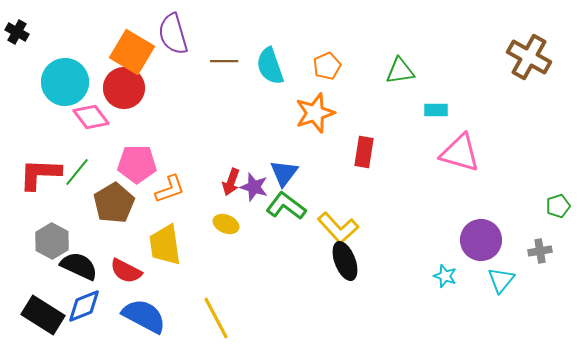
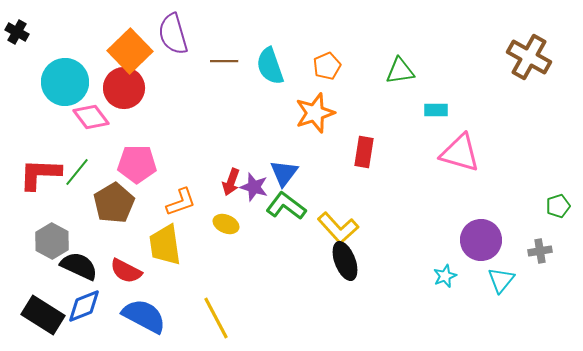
orange square: moved 2 px left, 1 px up; rotated 15 degrees clockwise
orange L-shape: moved 11 px right, 13 px down
cyan star: rotated 30 degrees clockwise
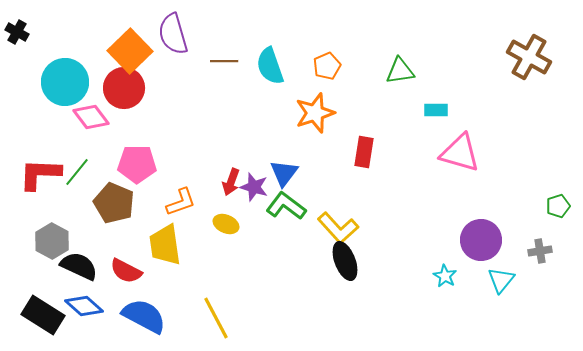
brown pentagon: rotated 18 degrees counterclockwise
cyan star: rotated 20 degrees counterclockwise
blue diamond: rotated 63 degrees clockwise
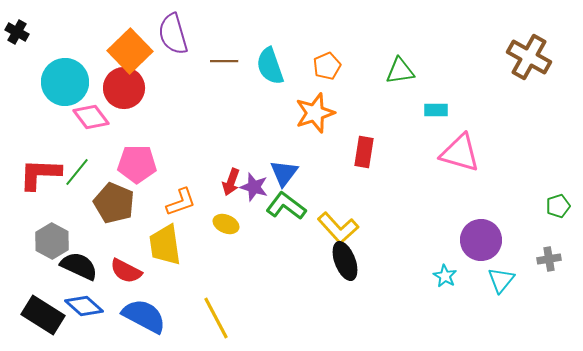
gray cross: moved 9 px right, 8 px down
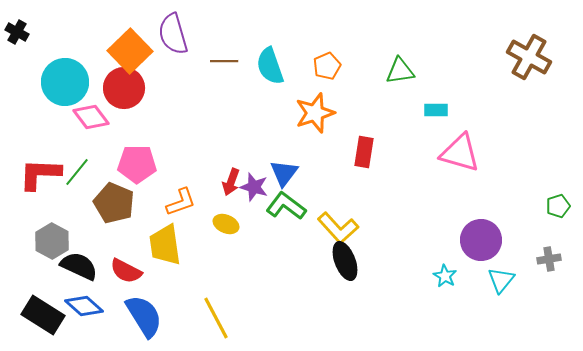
blue semicircle: rotated 30 degrees clockwise
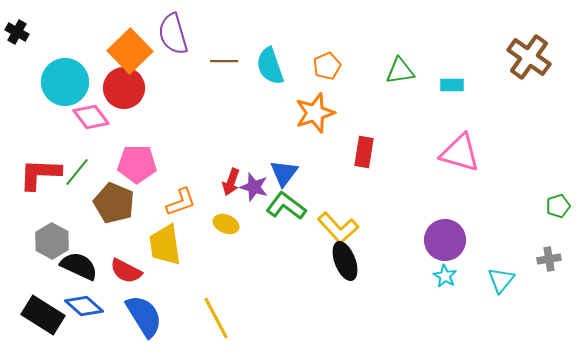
brown cross: rotated 6 degrees clockwise
cyan rectangle: moved 16 px right, 25 px up
purple circle: moved 36 px left
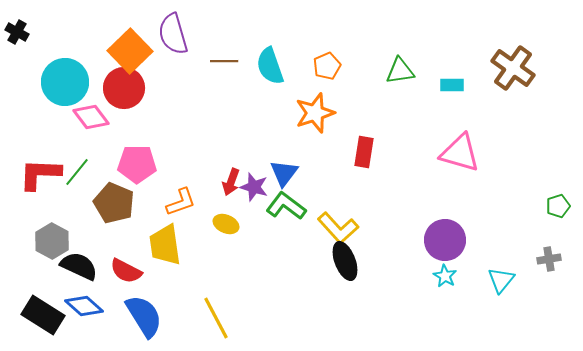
brown cross: moved 16 px left, 11 px down
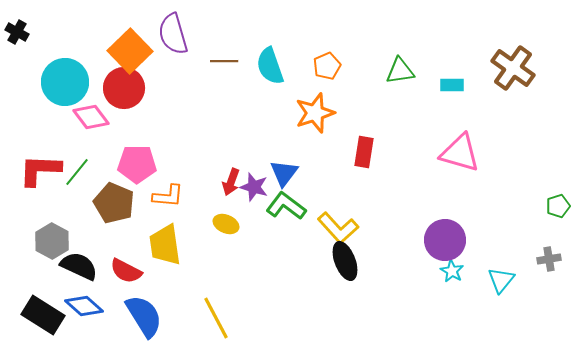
red L-shape: moved 4 px up
orange L-shape: moved 13 px left, 6 px up; rotated 24 degrees clockwise
cyan star: moved 7 px right, 5 px up
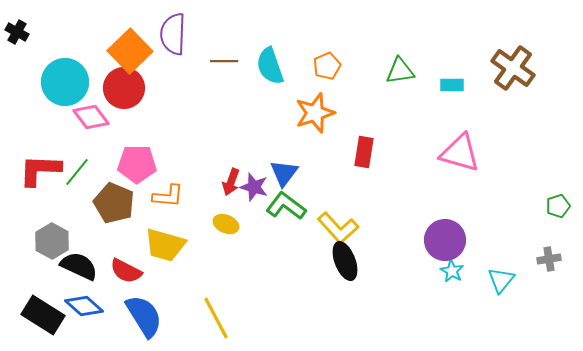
purple semicircle: rotated 18 degrees clockwise
yellow trapezoid: rotated 66 degrees counterclockwise
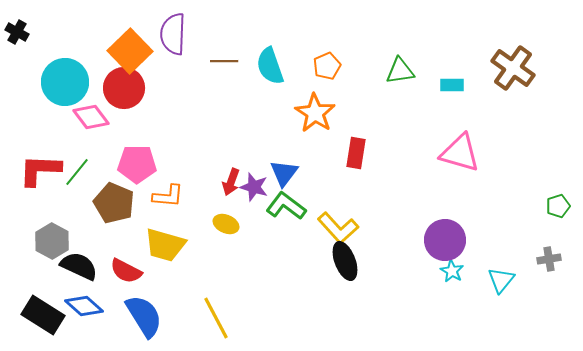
orange star: rotated 21 degrees counterclockwise
red rectangle: moved 8 px left, 1 px down
